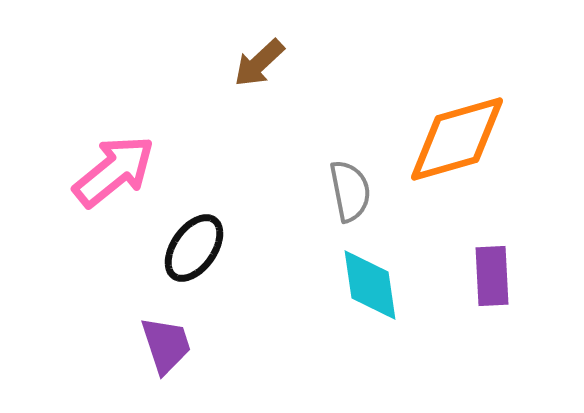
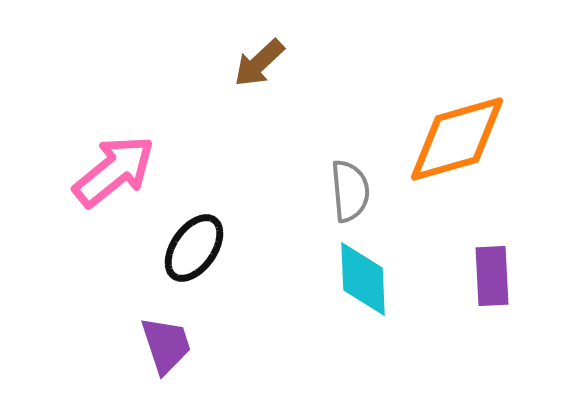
gray semicircle: rotated 6 degrees clockwise
cyan diamond: moved 7 px left, 6 px up; rotated 6 degrees clockwise
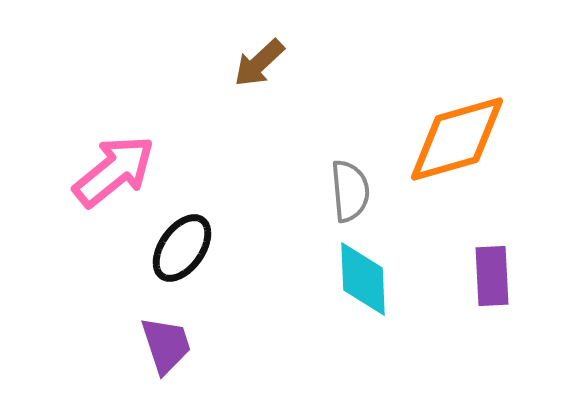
black ellipse: moved 12 px left
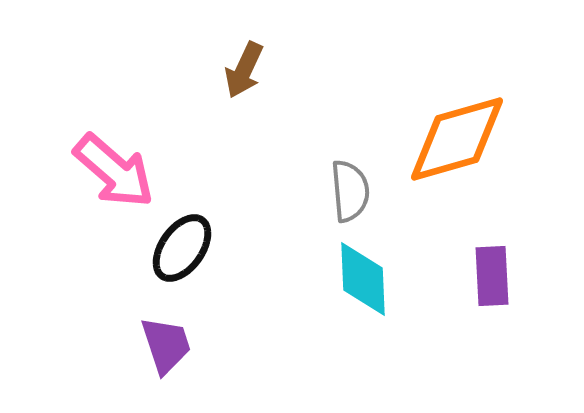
brown arrow: moved 15 px left, 7 px down; rotated 22 degrees counterclockwise
pink arrow: rotated 80 degrees clockwise
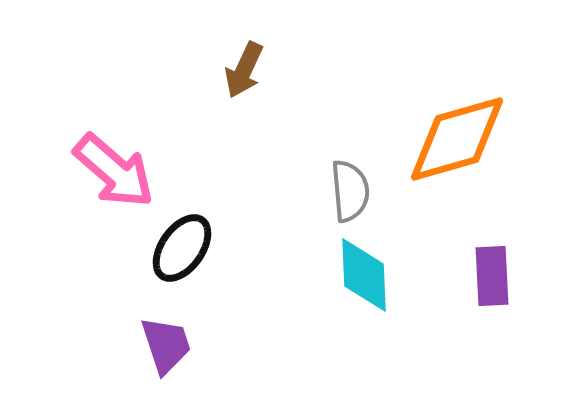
cyan diamond: moved 1 px right, 4 px up
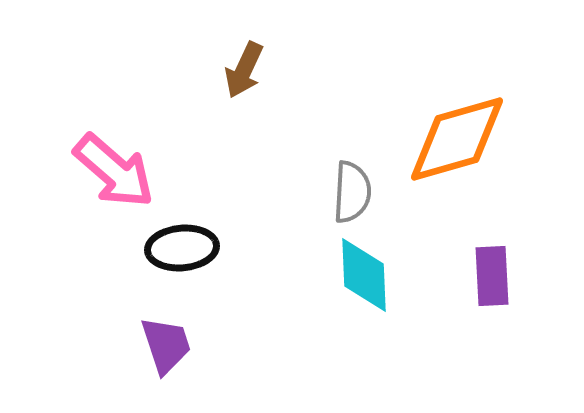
gray semicircle: moved 2 px right, 1 px down; rotated 8 degrees clockwise
black ellipse: rotated 50 degrees clockwise
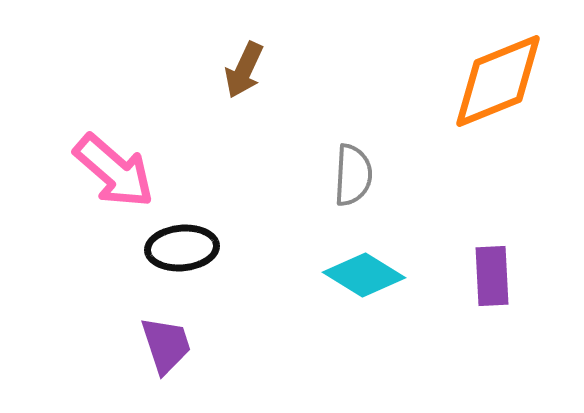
orange diamond: moved 41 px right, 58 px up; rotated 6 degrees counterclockwise
gray semicircle: moved 1 px right, 17 px up
cyan diamond: rotated 56 degrees counterclockwise
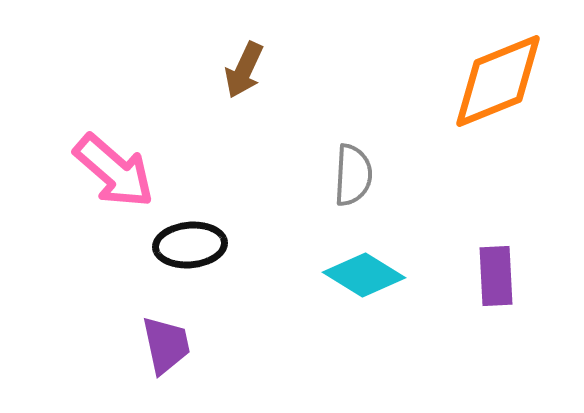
black ellipse: moved 8 px right, 3 px up
purple rectangle: moved 4 px right
purple trapezoid: rotated 6 degrees clockwise
